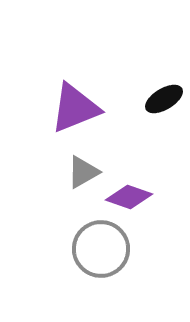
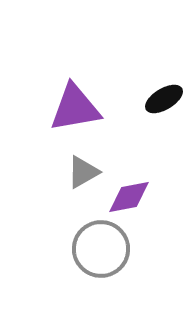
purple triangle: rotated 12 degrees clockwise
purple diamond: rotated 30 degrees counterclockwise
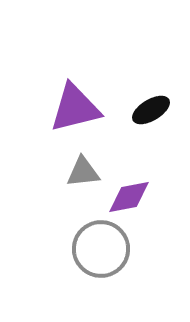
black ellipse: moved 13 px left, 11 px down
purple triangle: rotated 4 degrees counterclockwise
gray triangle: rotated 24 degrees clockwise
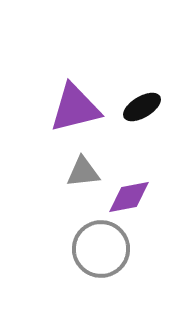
black ellipse: moved 9 px left, 3 px up
